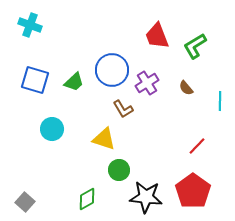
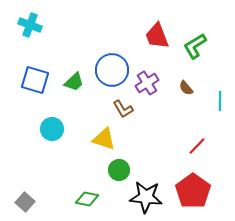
green diamond: rotated 40 degrees clockwise
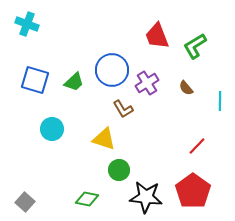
cyan cross: moved 3 px left, 1 px up
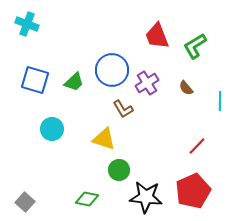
red pentagon: rotated 12 degrees clockwise
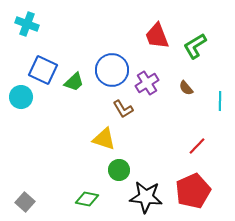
blue square: moved 8 px right, 10 px up; rotated 8 degrees clockwise
cyan circle: moved 31 px left, 32 px up
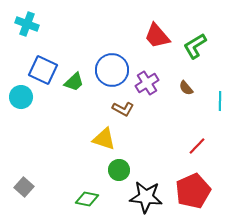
red trapezoid: rotated 20 degrees counterclockwise
brown L-shape: rotated 30 degrees counterclockwise
gray square: moved 1 px left, 15 px up
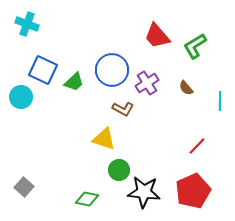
black star: moved 2 px left, 5 px up
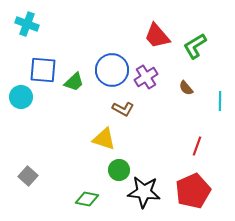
blue square: rotated 20 degrees counterclockwise
purple cross: moved 1 px left, 6 px up
red line: rotated 24 degrees counterclockwise
gray square: moved 4 px right, 11 px up
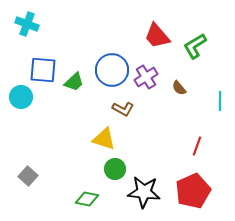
brown semicircle: moved 7 px left
green circle: moved 4 px left, 1 px up
